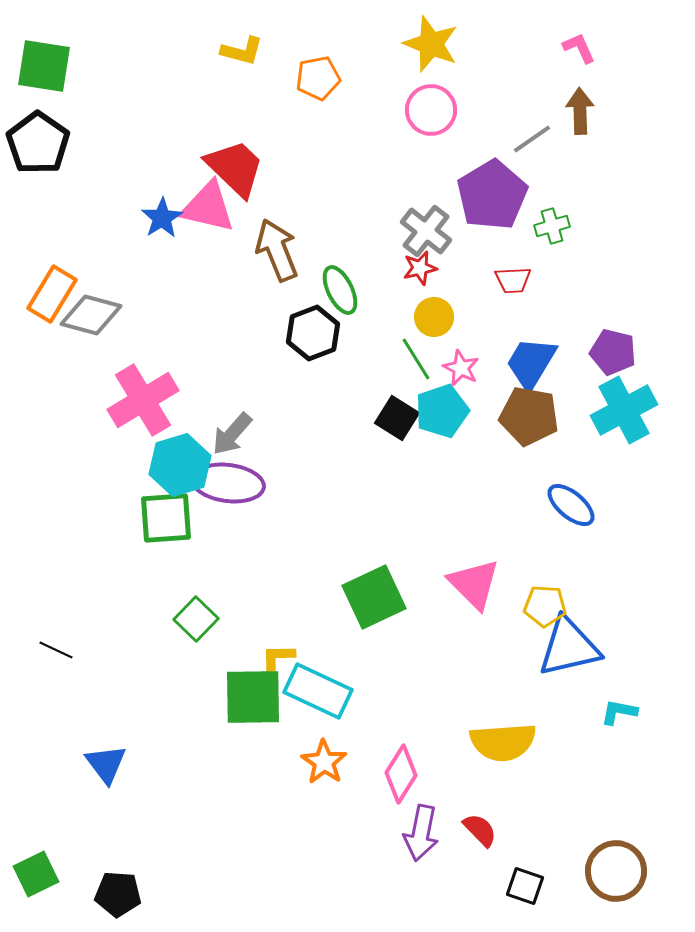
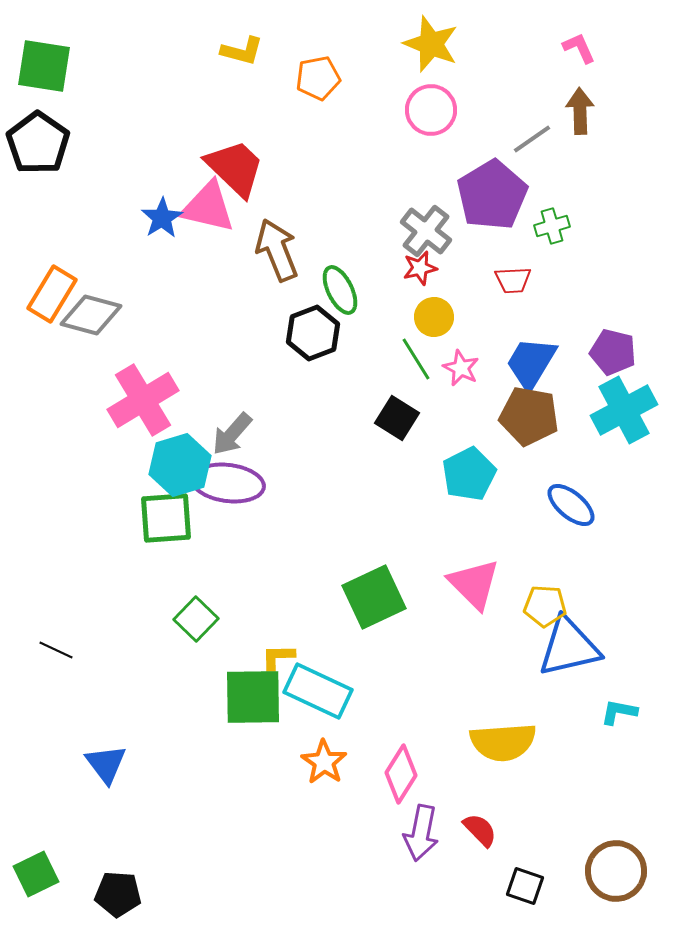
cyan pentagon at (442, 411): moved 27 px right, 63 px down; rotated 8 degrees counterclockwise
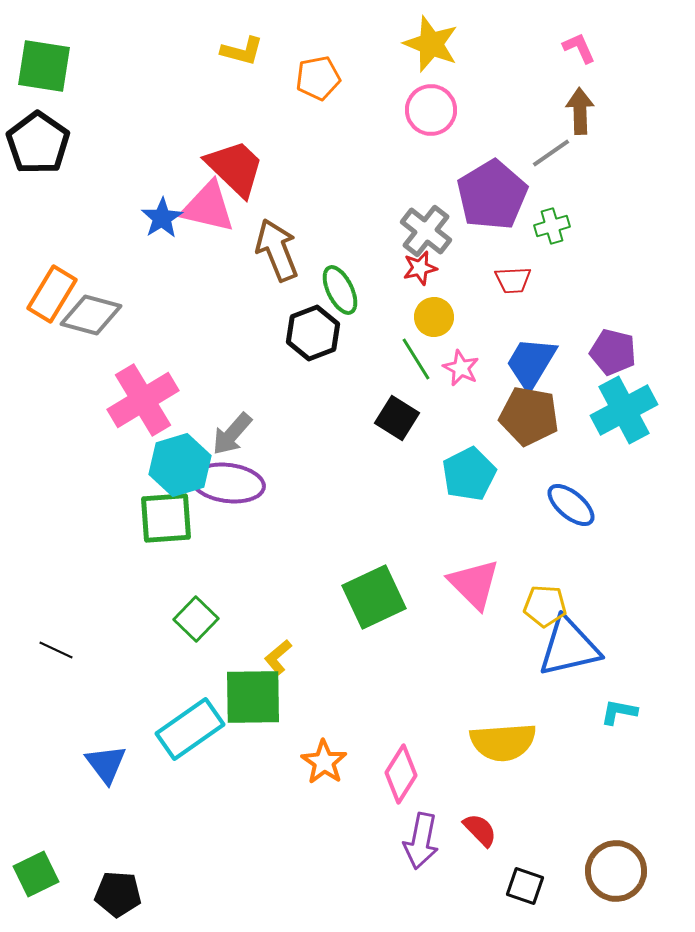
gray line at (532, 139): moved 19 px right, 14 px down
yellow L-shape at (278, 657): rotated 39 degrees counterclockwise
cyan rectangle at (318, 691): moved 128 px left, 38 px down; rotated 60 degrees counterclockwise
purple arrow at (421, 833): moved 8 px down
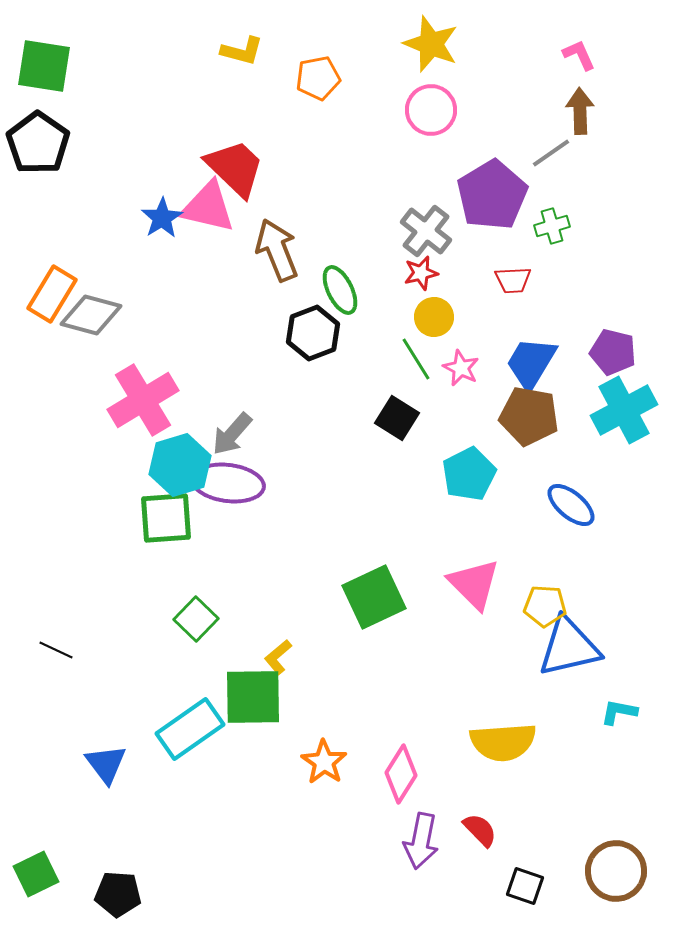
pink L-shape at (579, 48): moved 7 px down
red star at (420, 268): moved 1 px right, 5 px down
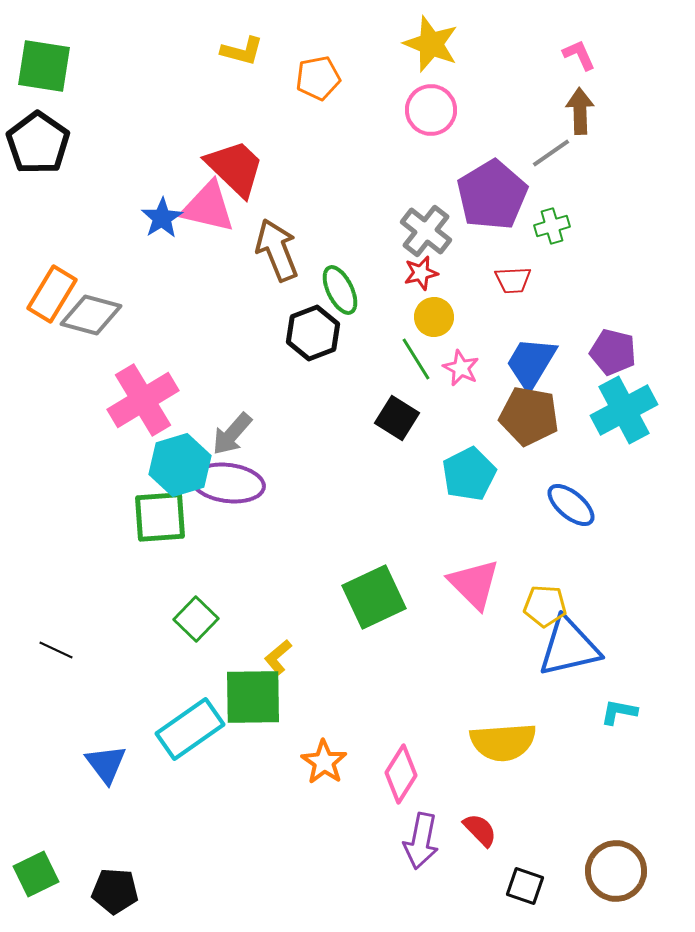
green square at (166, 518): moved 6 px left, 1 px up
black pentagon at (118, 894): moved 3 px left, 3 px up
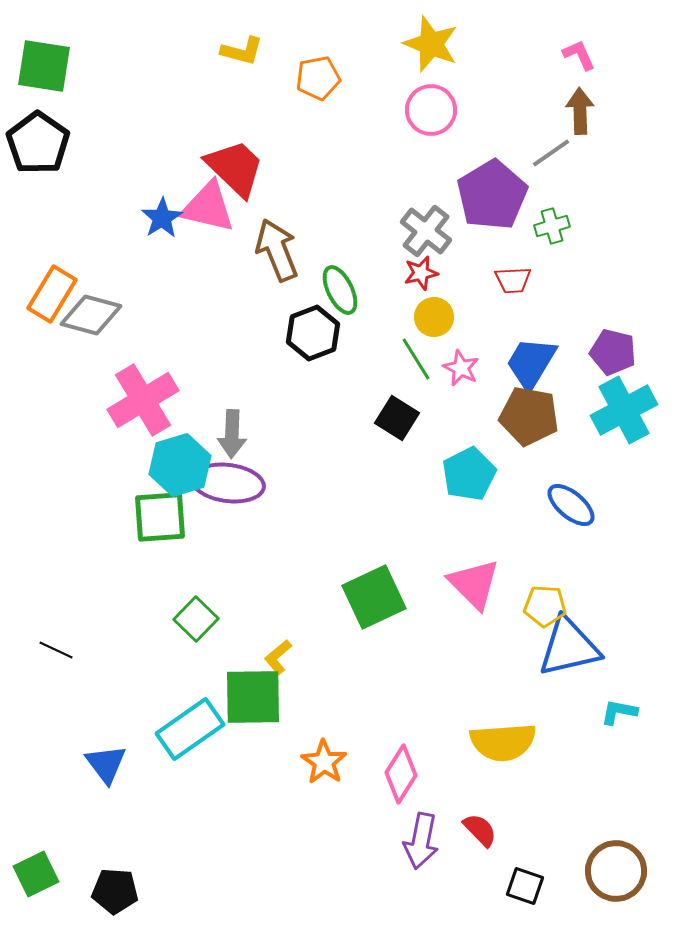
gray arrow at (232, 434): rotated 39 degrees counterclockwise
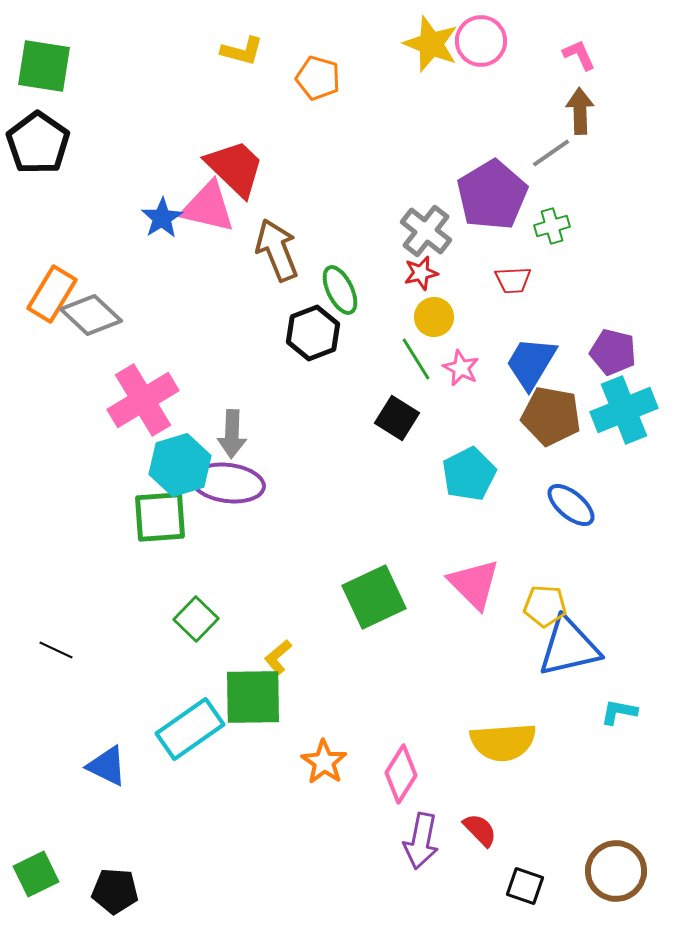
orange pentagon at (318, 78): rotated 27 degrees clockwise
pink circle at (431, 110): moved 50 px right, 69 px up
gray diamond at (91, 315): rotated 28 degrees clockwise
cyan cross at (624, 410): rotated 6 degrees clockwise
brown pentagon at (529, 416): moved 22 px right
blue triangle at (106, 764): moved 1 px right, 2 px down; rotated 27 degrees counterclockwise
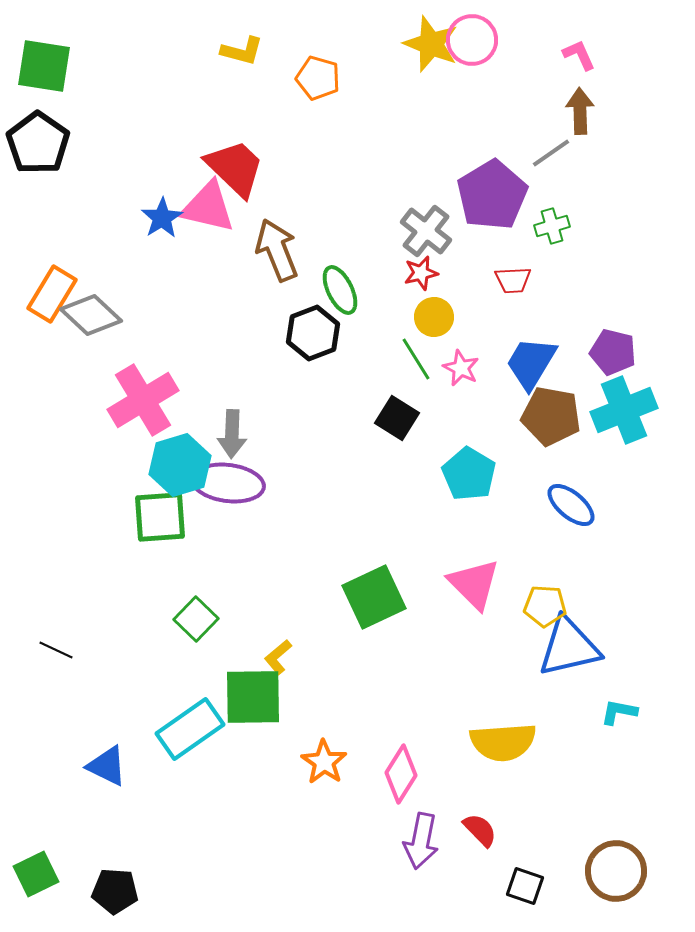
pink circle at (481, 41): moved 9 px left, 1 px up
cyan pentagon at (469, 474): rotated 14 degrees counterclockwise
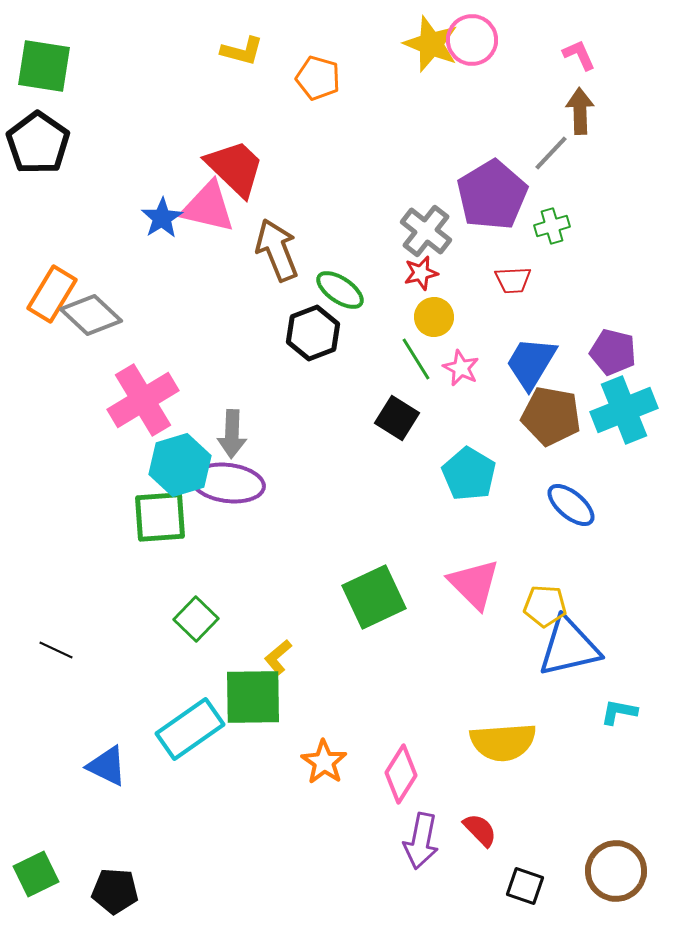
gray line at (551, 153): rotated 12 degrees counterclockwise
green ellipse at (340, 290): rotated 30 degrees counterclockwise
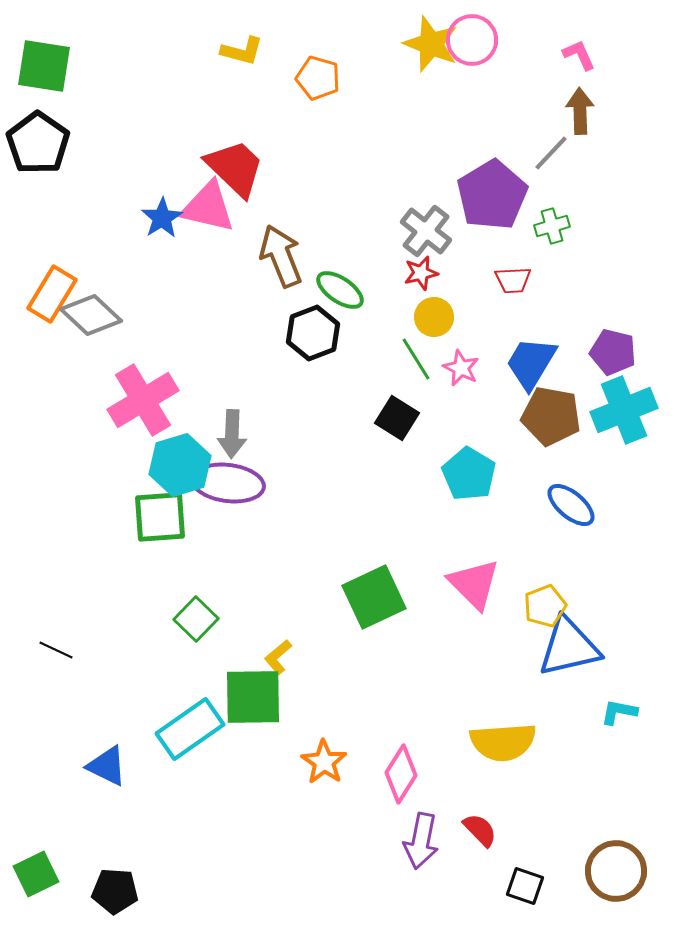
brown arrow at (277, 250): moved 4 px right, 6 px down
yellow pentagon at (545, 606): rotated 24 degrees counterclockwise
